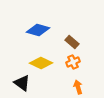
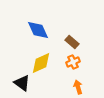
blue diamond: rotated 50 degrees clockwise
yellow diamond: rotated 50 degrees counterclockwise
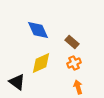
orange cross: moved 1 px right, 1 px down
black triangle: moved 5 px left, 1 px up
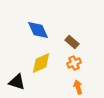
black triangle: rotated 18 degrees counterclockwise
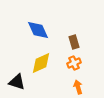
brown rectangle: moved 2 px right; rotated 32 degrees clockwise
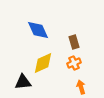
yellow diamond: moved 2 px right
black triangle: moved 6 px right; rotated 24 degrees counterclockwise
orange arrow: moved 3 px right
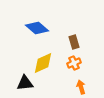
blue diamond: moved 1 px left, 2 px up; rotated 25 degrees counterclockwise
black triangle: moved 2 px right, 1 px down
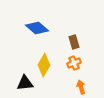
yellow diamond: moved 1 px right, 2 px down; rotated 35 degrees counterclockwise
